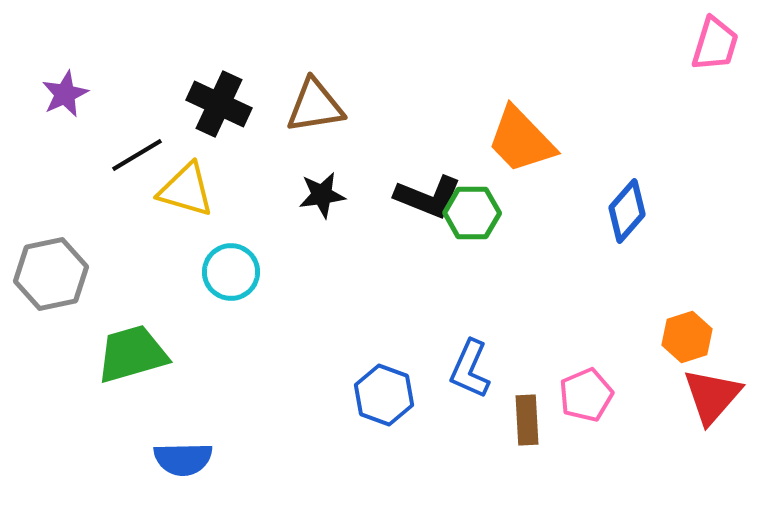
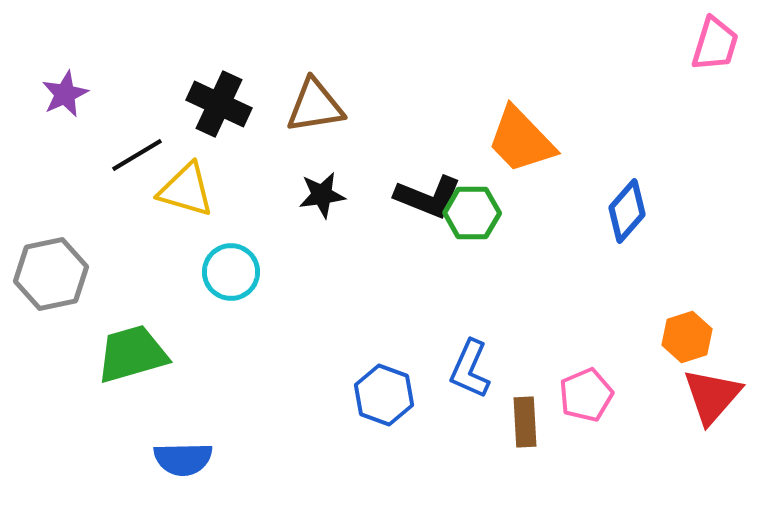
brown rectangle: moved 2 px left, 2 px down
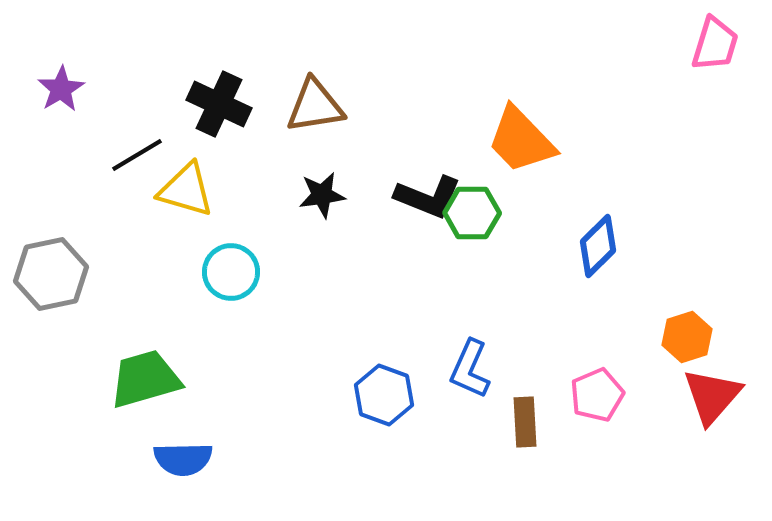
purple star: moved 4 px left, 5 px up; rotated 6 degrees counterclockwise
blue diamond: moved 29 px left, 35 px down; rotated 4 degrees clockwise
green trapezoid: moved 13 px right, 25 px down
pink pentagon: moved 11 px right
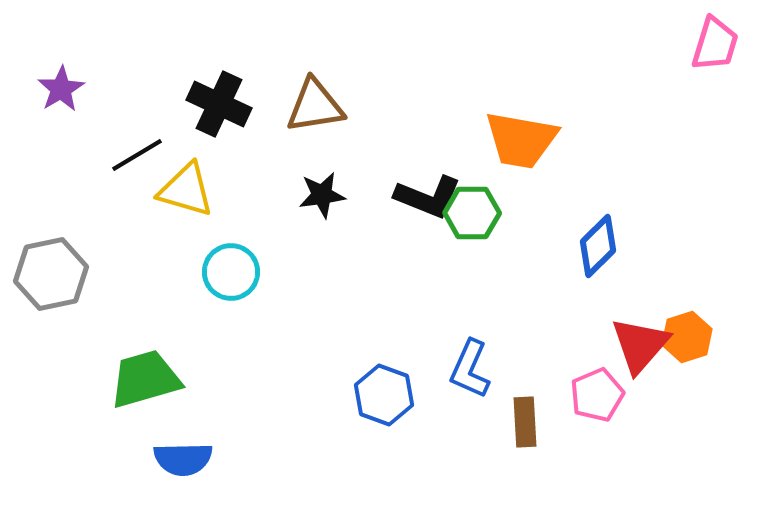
orange trapezoid: rotated 36 degrees counterclockwise
red triangle: moved 72 px left, 51 px up
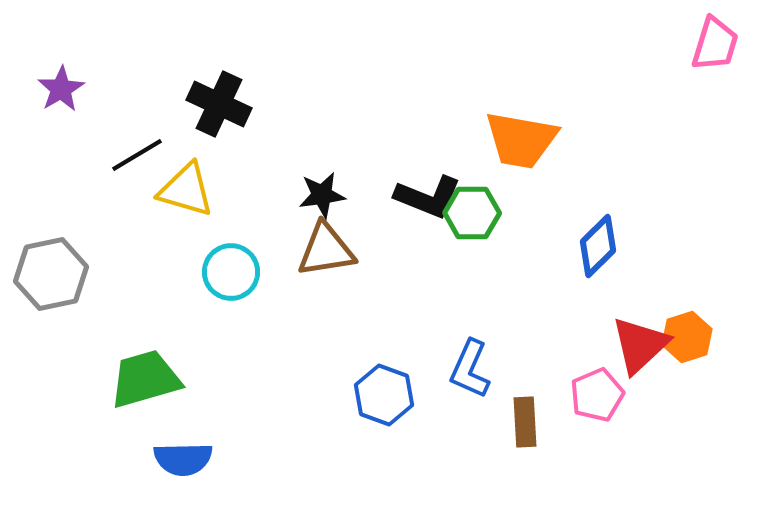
brown triangle: moved 11 px right, 144 px down
red triangle: rotated 6 degrees clockwise
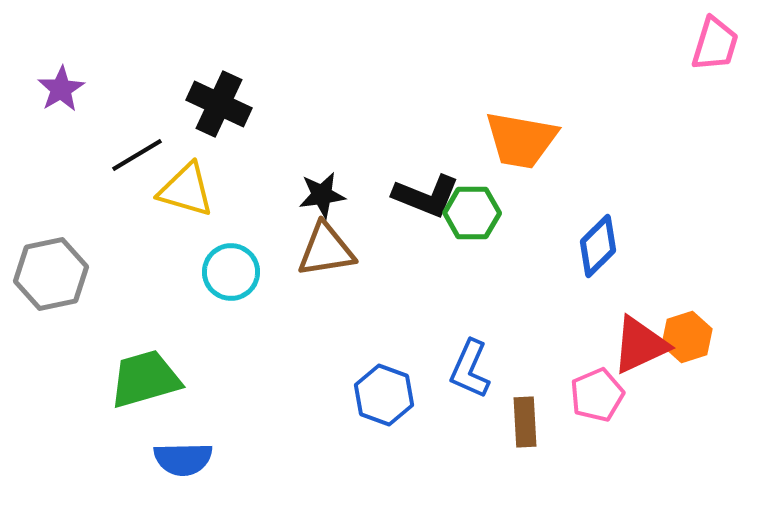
black L-shape: moved 2 px left, 1 px up
red triangle: rotated 18 degrees clockwise
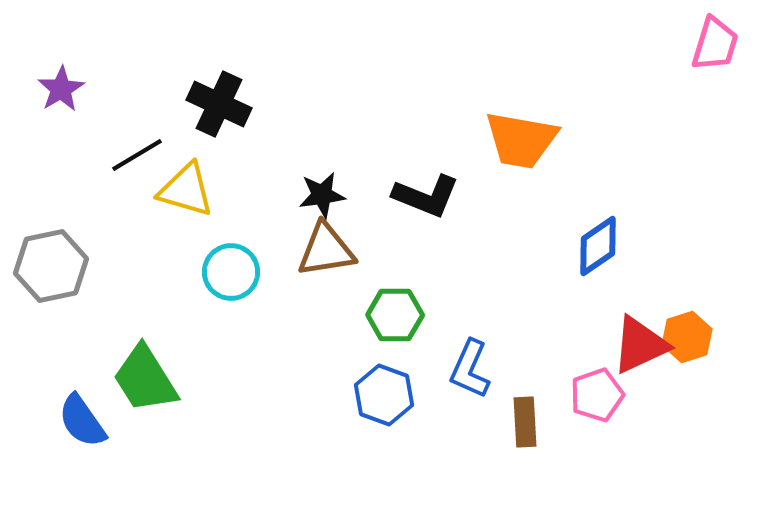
green hexagon: moved 77 px left, 102 px down
blue diamond: rotated 10 degrees clockwise
gray hexagon: moved 8 px up
green trapezoid: rotated 106 degrees counterclockwise
pink pentagon: rotated 4 degrees clockwise
blue semicircle: moved 101 px left, 38 px up; rotated 56 degrees clockwise
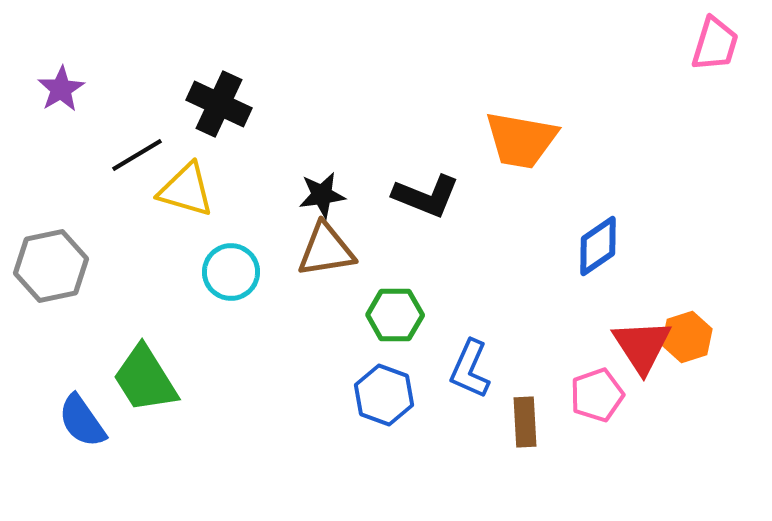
red triangle: moved 2 px right, 1 px down; rotated 38 degrees counterclockwise
